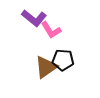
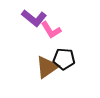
black pentagon: moved 1 px right, 1 px up
brown triangle: moved 1 px right
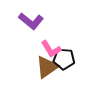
purple L-shape: moved 3 px left, 3 px down
pink L-shape: moved 19 px down
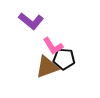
pink L-shape: moved 2 px right, 3 px up
brown triangle: rotated 15 degrees clockwise
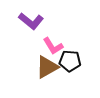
black pentagon: moved 6 px right, 2 px down
brown triangle: rotated 10 degrees counterclockwise
